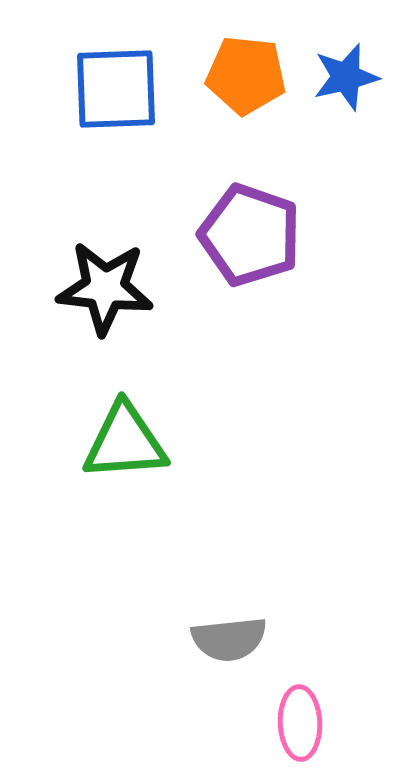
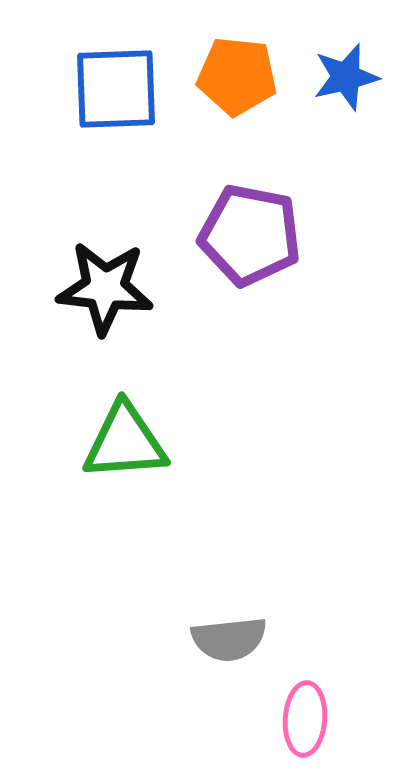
orange pentagon: moved 9 px left, 1 px down
purple pentagon: rotated 8 degrees counterclockwise
pink ellipse: moved 5 px right, 4 px up; rotated 6 degrees clockwise
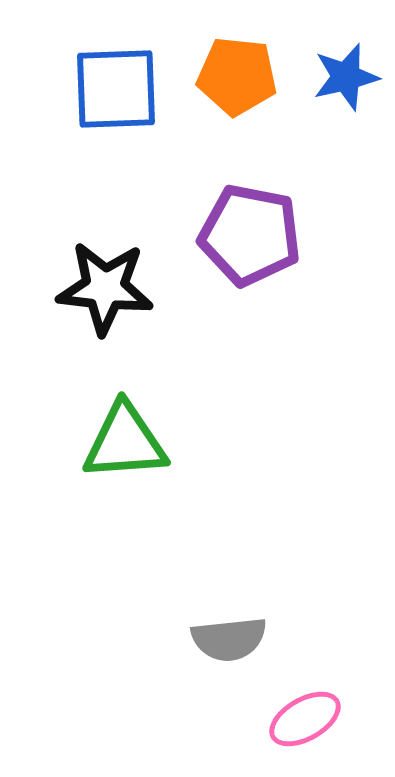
pink ellipse: rotated 56 degrees clockwise
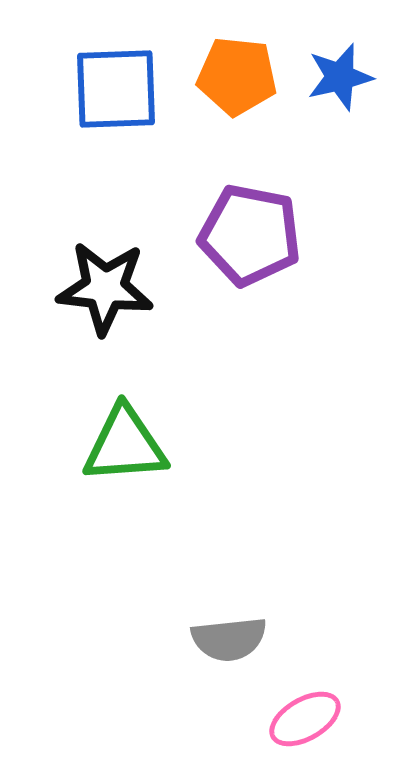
blue star: moved 6 px left
green triangle: moved 3 px down
